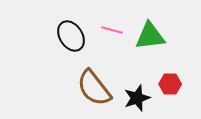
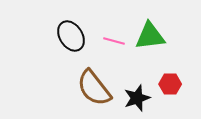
pink line: moved 2 px right, 11 px down
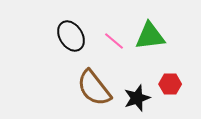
pink line: rotated 25 degrees clockwise
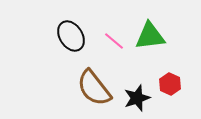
red hexagon: rotated 25 degrees clockwise
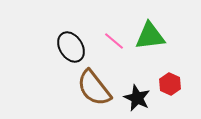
black ellipse: moved 11 px down
black star: rotated 28 degrees counterclockwise
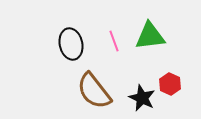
pink line: rotated 30 degrees clockwise
black ellipse: moved 3 px up; rotated 20 degrees clockwise
brown semicircle: moved 3 px down
black star: moved 5 px right
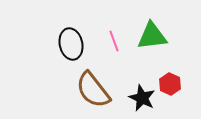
green triangle: moved 2 px right
brown semicircle: moved 1 px left, 1 px up
